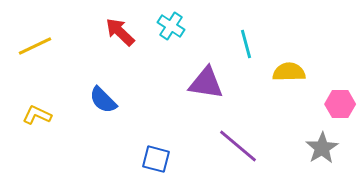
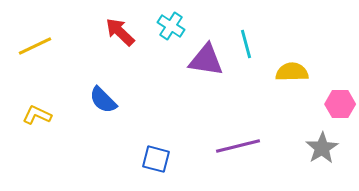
yellow semicircle: moved 3 px right
purple triangle: moved 23 px up
purple line: rotated 54 degrees counterclockwise
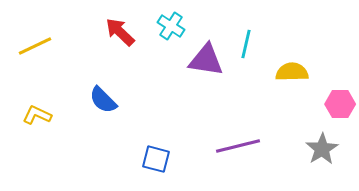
cyan line: rotated 28 degrees clockwise
gray star: moved 1 px down
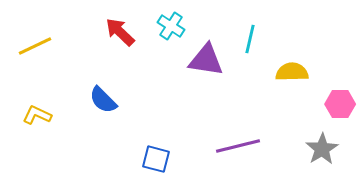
cyan line: moved 4 px right, 5 px up
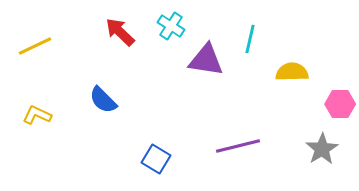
blue square: rotated 16 degrees clockwise
